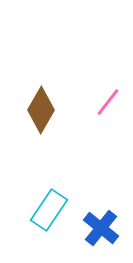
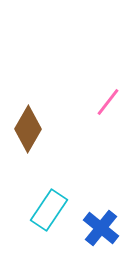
brown diamond: moved 13 px left, 19 px down
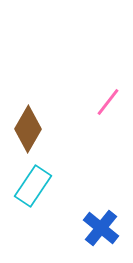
cyan rectangle: moved 16 px left, 24 px up
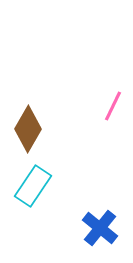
pink line: moved 5 px right, 4 px down; rotated 12 degrees counterclockwise
blue cross: moved 1 px left
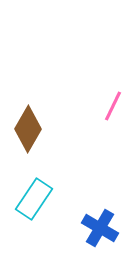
cyan rectangle: moved 1 px right, 13 px down
blue cross: rotated 9 degrees counterclockwise
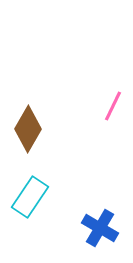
cyan rectangle: moved 4 px left, 2 px up
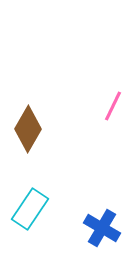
cyan rectangle: moved 12 px down
blue cross: moved 2 px right
